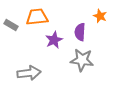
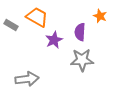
orange trapezoid: rotated 35 degrees clockwise
gray star: rotated 10 degrees counterclockwise
gray arrow: moved 2 px left, 6 px down
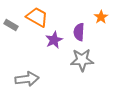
orange star: moved 1 px right, 1 px down; rotated 16 degrees clockwise
purple semicircle: moved 1 px left
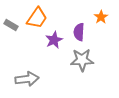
orange trapezoid: moved 1 px down; rotated 95 degrees clockwise
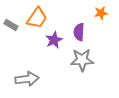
orange star: moved 4 px up; rotated 24 degrees clockwise
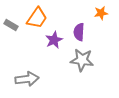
gray star: rotated 10 degrees clockwise
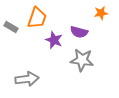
orange trapezoid: rotated 15 degrees counterclockwise
gray rectangle: moved 2 px down
purple semicircle: rotated 78 degrees counterclockwise
purple star: rotated 24 degrees counterclockwise
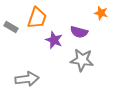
orange star: rotated 24 degrees clockwise
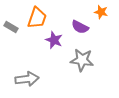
orange star: moved 1 px up
purple semicircle: moved 1 px right, 5 px up; rotated 12 degrees clockwise
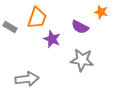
gray rectangle: moved 1 px left
purple star: moved 2 px left, 1 px up
